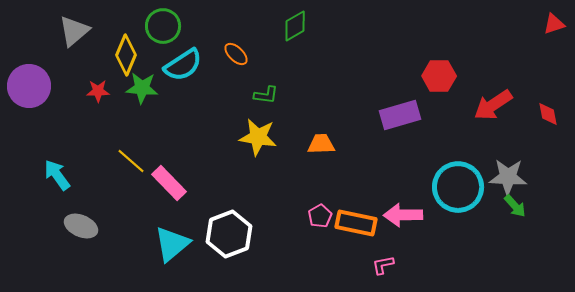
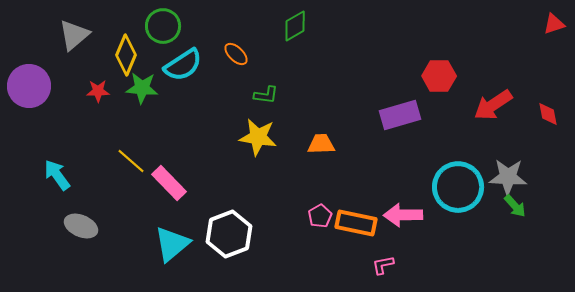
gray triangle: moved 4 px down
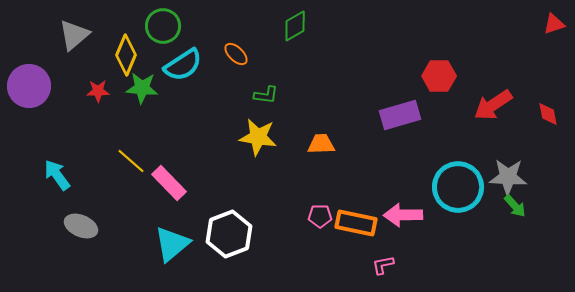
pink pentagon: rotated 30 degrees clockwise
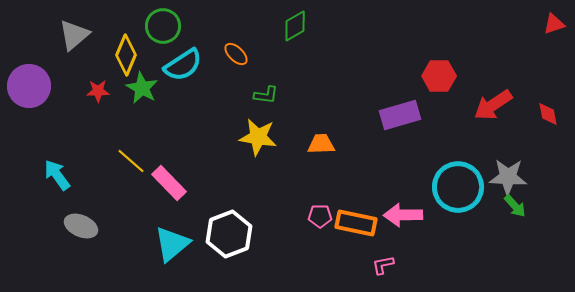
green star: rotated 24 degrees clockwise
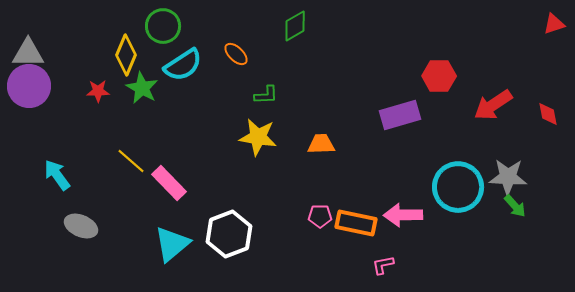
gray triangle: moved 46 px left, 18 px down; rotated 40 degrees clockwise
green L-shape: rotated 10 degrees counterclockwise
